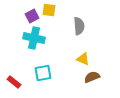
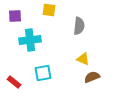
purple square: moved 17 px left; rotated 24 degrees clockwise
gray semicircle: rotated 12 degrees clockwise
cyan cross: moved 4 px left, 2 px down; rotated 20 degrees counterclockwise
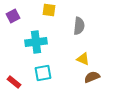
purple square: moved 2 px left; rotated 24 degrees counterclockwise
cyan cross: moved 6 px right, 2 px down
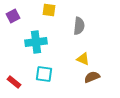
cyan square: moved 1 px right, 1 px down; rotated 18 degrees clockwise
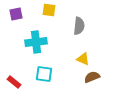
purple square: moved 3 px right, 2 px up; rotated 16 degrees clockwise
